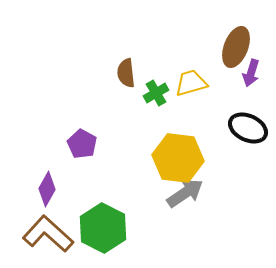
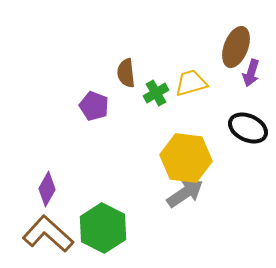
purple pentagon: moved 12 px right, 38 px up; rotated 8 degrees counterclockwise
yellow hexagon: moved 8 px right
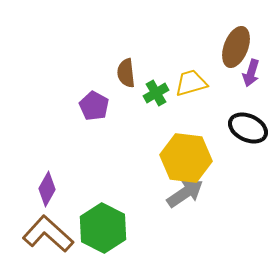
purple pentagon: rotated 8 degrees clockwise
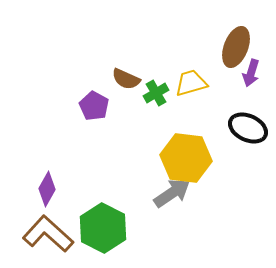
brown semicircle: moved 6 px down; rotated 60 degrees counterclockwise
gray arrow: moved 13 px left
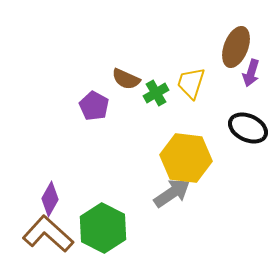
yellow trapezoid: rotated 56 degrees counterclockwise
purple diamond: moved 3 px right, 10 px down
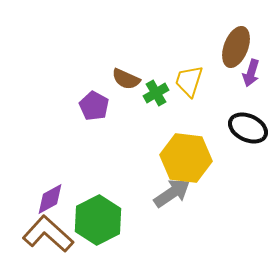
yellow trapezoid: moved 2 px left, 2 px up
purple diamond: rotated 32 degrees clockwise
green hexagon: moved 5 px left, 8 px up; rotated 6 degrees clockwise
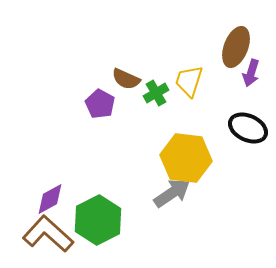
purple pentagon: moved 6 px right, 2 px up
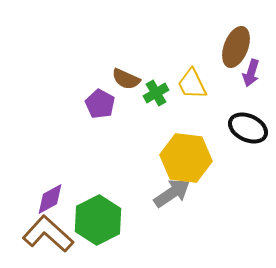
yellow trapezoid: moved 3 px right, 3 px down; rotated 44 degrees counterclockwise
